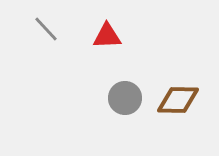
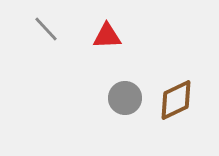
brown diamond: moved 2 px left; rotated 27 degrees counterclockwise
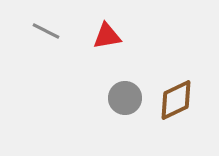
gray line: moved 2 px down; rotated 20 degrees counterclockwise
red triangle: rotated 8 degrees counterclockwise
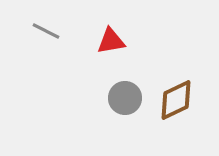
red triangle: moved 4 px right, 5 px down
